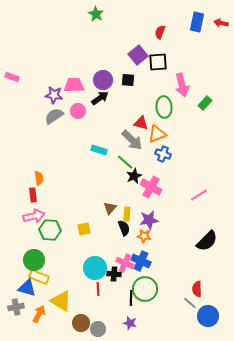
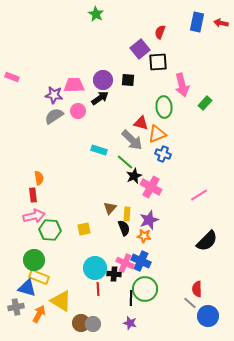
purple square at (138, 55): moved 2 px right, 6 px up
purple star at (149, 220): rotated 12 degrees counterclockwise
gray circle at (98, 329): moved 5 px left, 5 px up
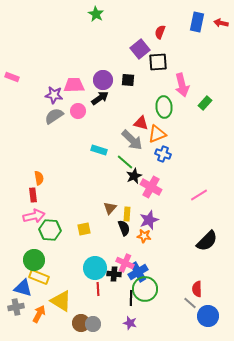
blue cross at (141, 261): moved 3 px left, 11 px down; rotated 36 degrees clockwise
blue triangle at (27, 288): moved 4 px left
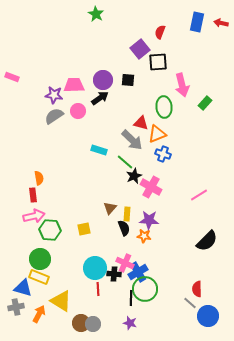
purple star at (149, 220): rotated 24 degrees clockwise
green circle at (34, 260): moved 6 px right, 1 px up
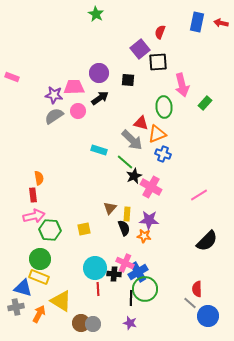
purple circle at (103, 80): moved 4 px left, 7 px up
pink trapezoid at (74, 85): moved 2 px down
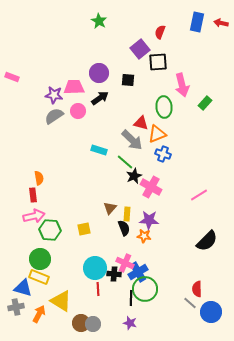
green star at (96, 14): moved 3 px right, 7 px down
blue circle at (208, 316): moved 3 px right, 4 px up
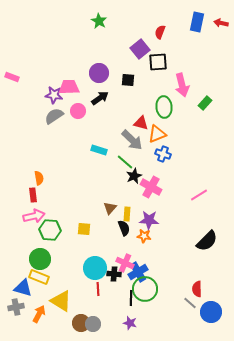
pink trapezoid at (74, 87): moved 5 px left
yellow square at (84, 229): rotated 16 degrees clockwise
